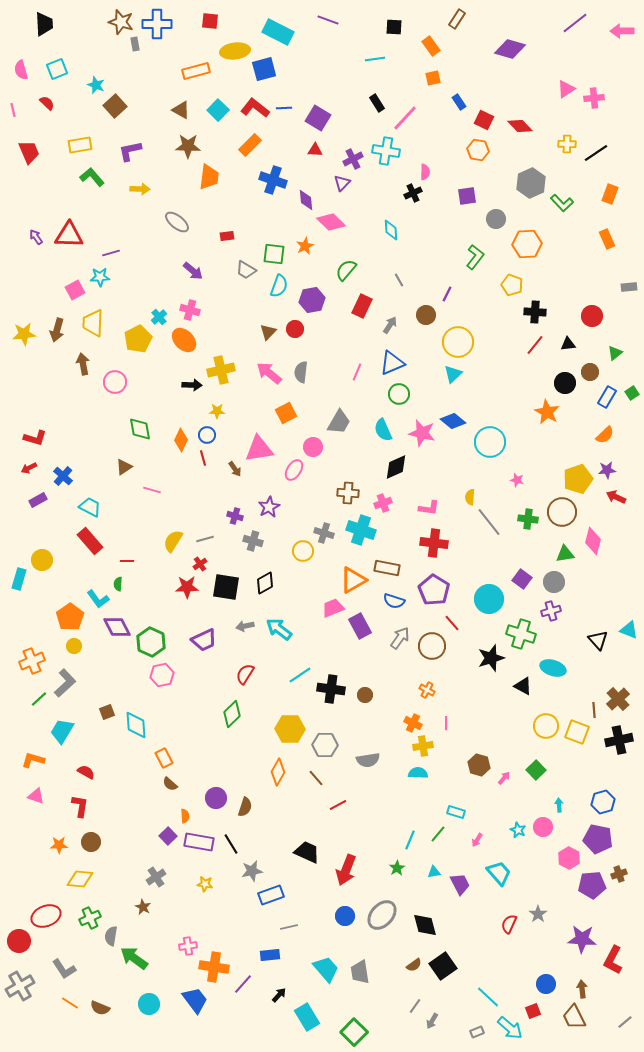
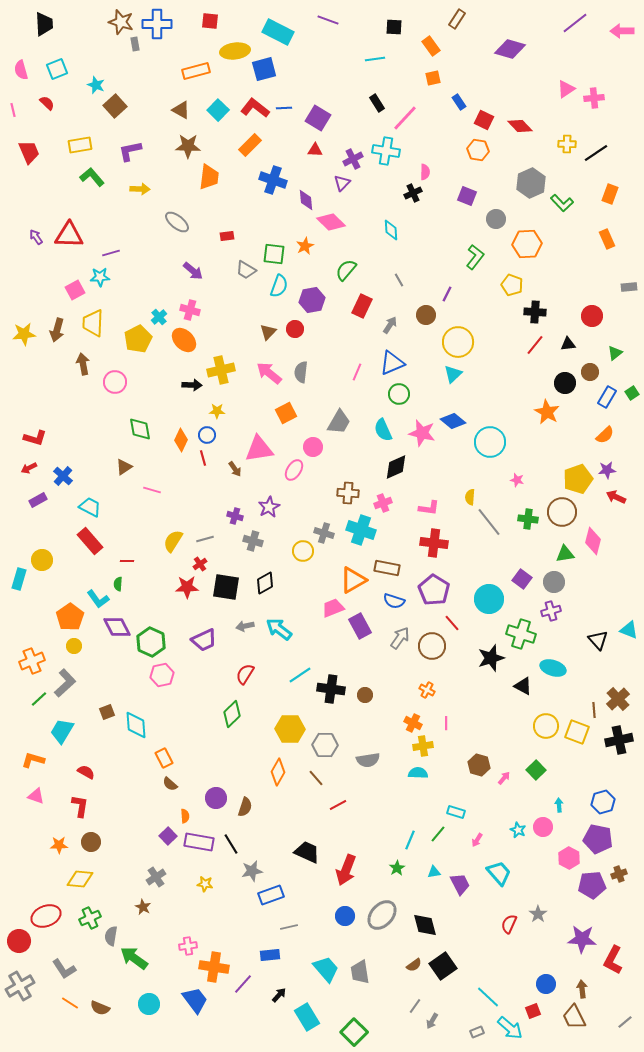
purple square at (467, 196): rotated 30 degrees clockwise
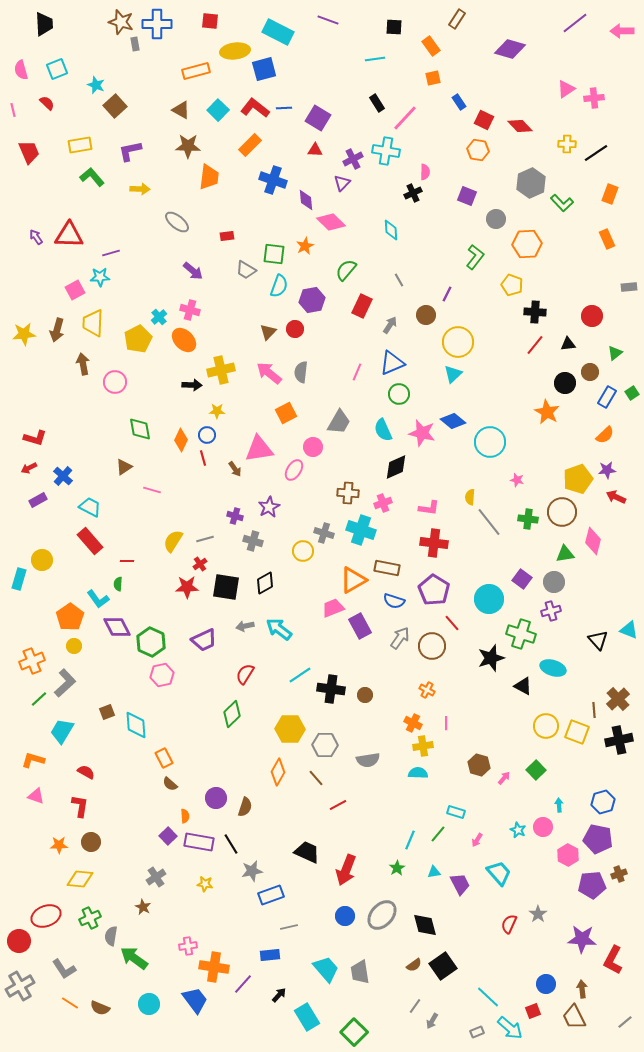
pink hexagon at (569, 858): moved 1 px left, 3 px up
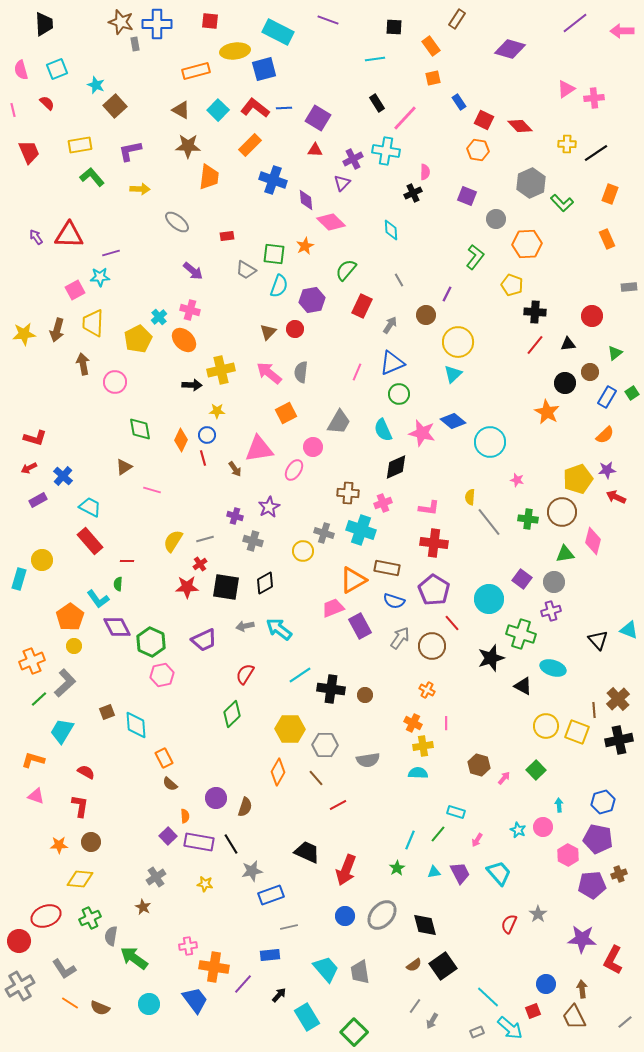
purple trapezoid at (460, 884): moved 11 px up
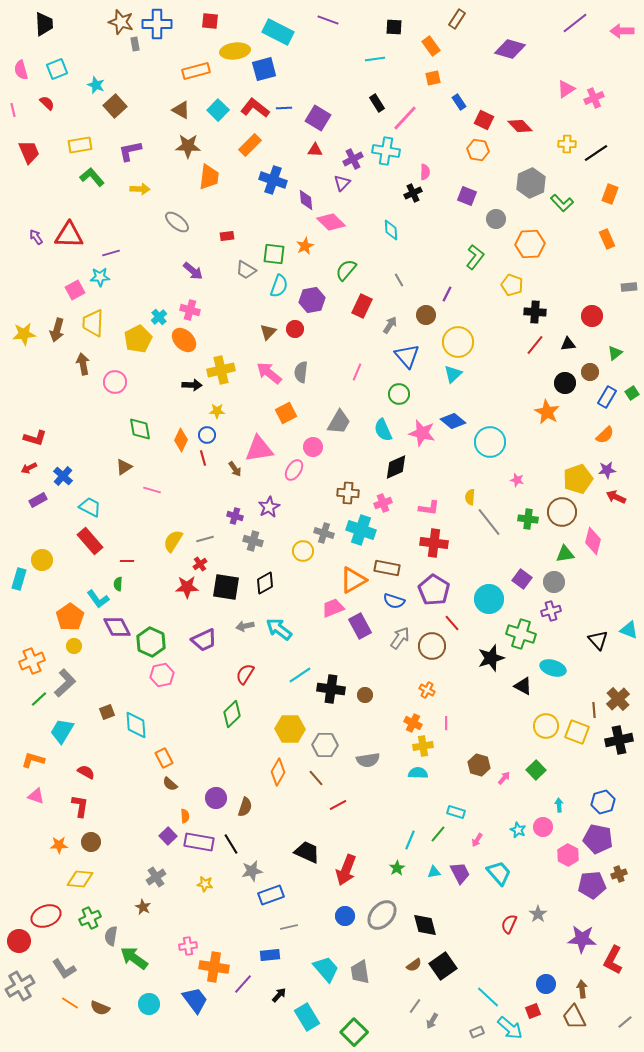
pink cross at (594, 98): rotated 18 degrees counterclockwise
orange hexagon at (527, 244): moved 3 px right
blue triangle at (392, 363): moved 15 px right, 7 px up; rotated 48 degrees counterclockwise
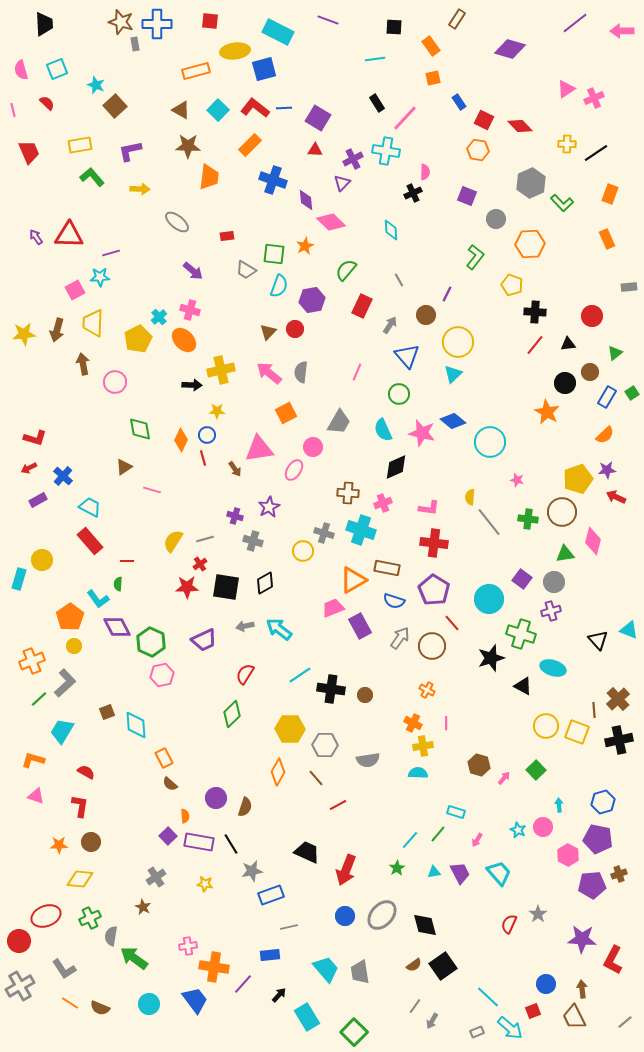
cyan line at (410, 840): rotated 18 degrees clockwise
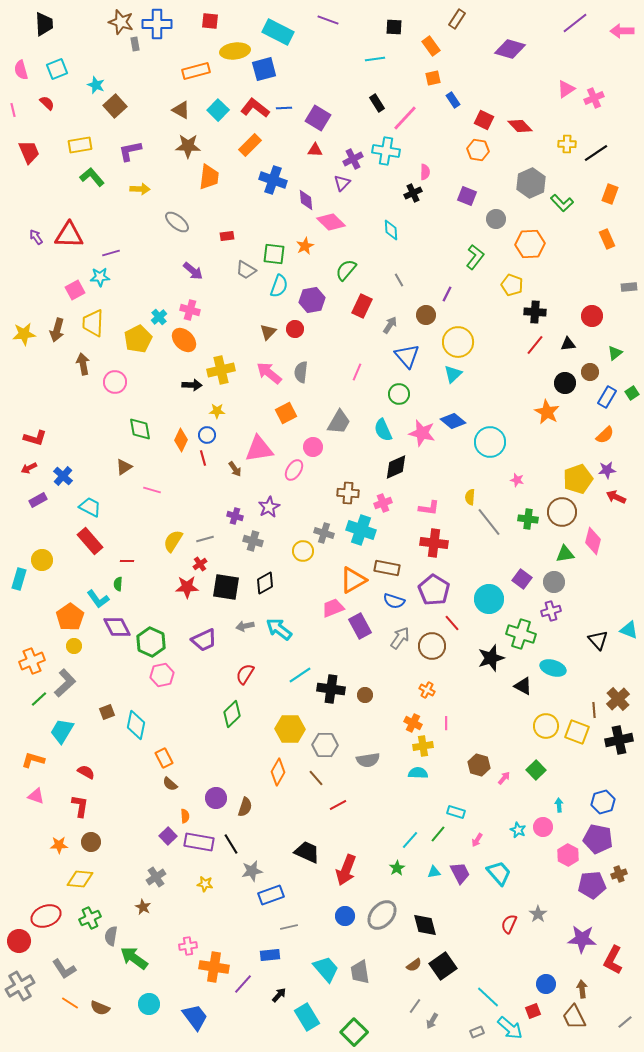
blue rectangle at (459, 102): moved 6 px left, 2 px up
cyan diamond at (136, 725): rotated 16 degrees clockwise
blue trapezoid at (195, 1000): moved 17 px down
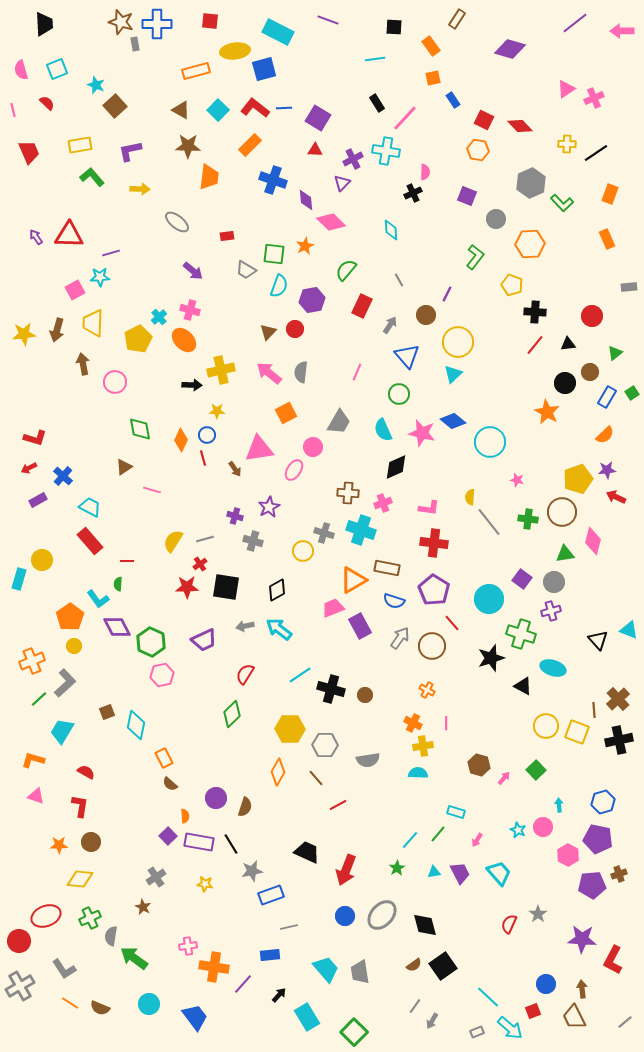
black diamond at (265, 583): moved 12 px right, 7 px down
black cross at (331, 689): rotated 8 degrees clockwise
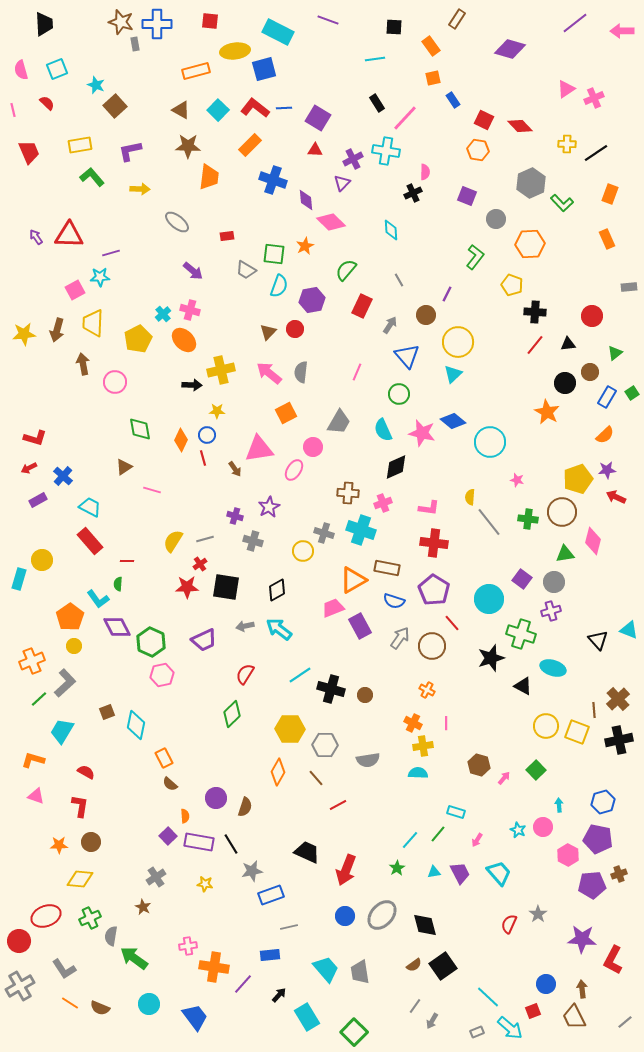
cyan cross at (159, 317): moved 4 px right, 3 px up
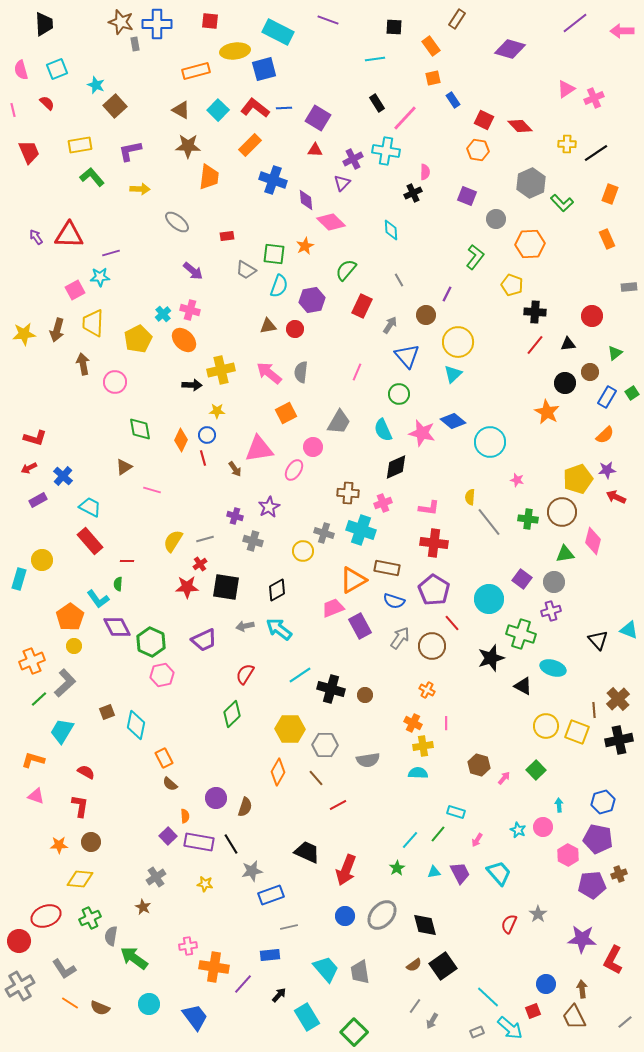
brown triangle at (268, 332): moved 6 px up; rotated 36 degrees clockwise
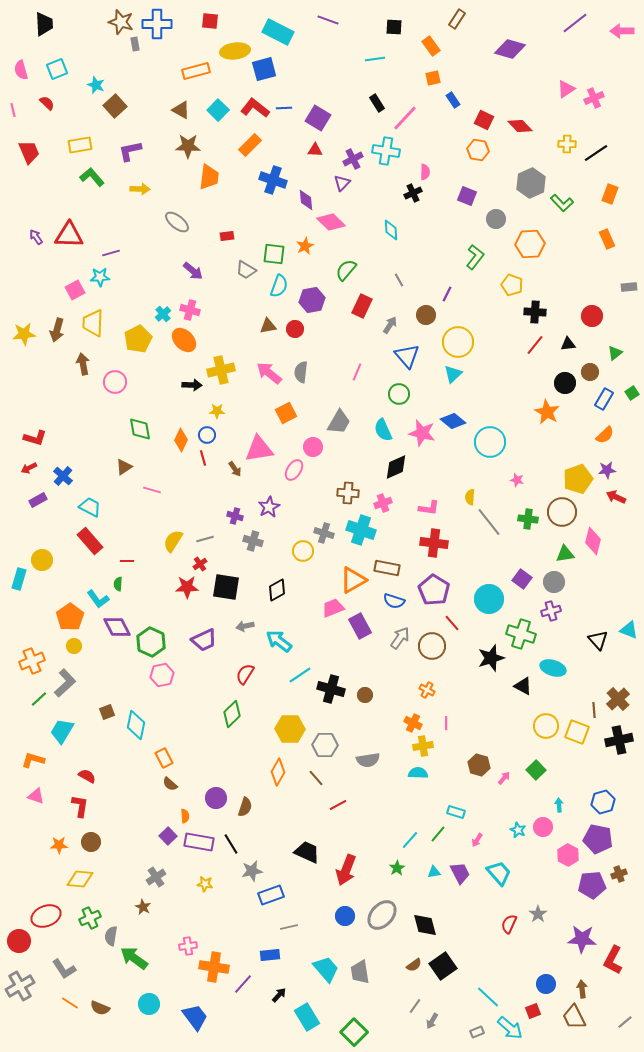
blue rectangle at (607, 397): moved 3 px left, 2 px down
cyan arrow at (279, 629): moved 12 px down
red semicircle at (86, 772): moved 1 px right, 4 px down
